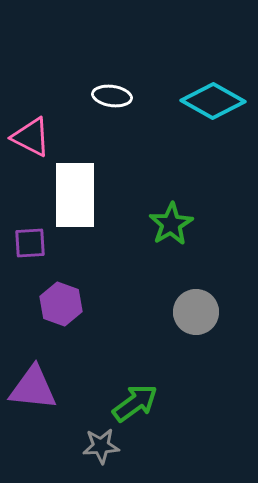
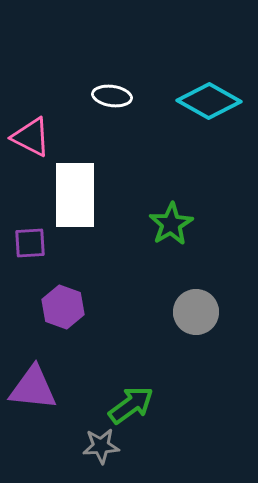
cyan diamond: moved 4 px left
purple hexagon: moved 2 px right, 3 px down
green arrow: moved 4 px left, 2 px down
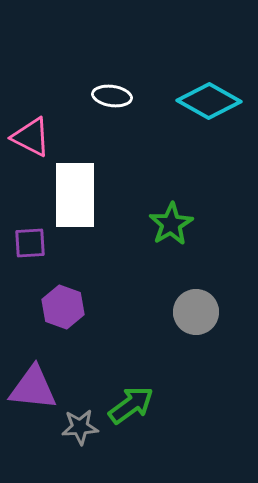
gray star: moved 21 px left, 19 px up
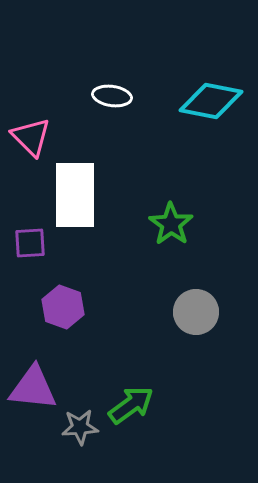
cyan diamond: moved 2 px right; rotated 18 degrees counterclockwise
pink triangle: rotated 18 degrees clockwise
green star: rotated 6 degrees counterclockwise
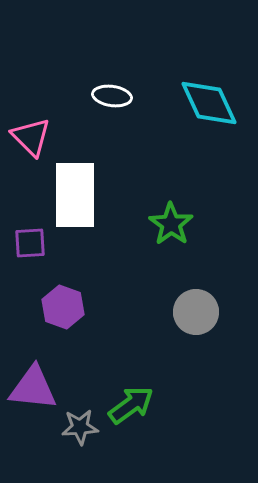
cyan diamond: moved 2 px left, 2 px down; rotated 54 degrees clockwise
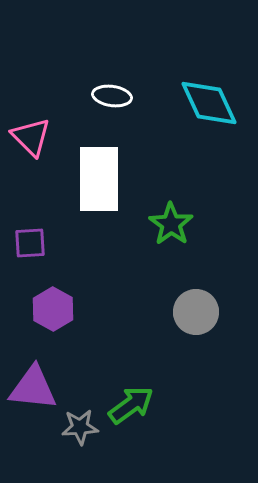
white rectangle: moved 24 px right, 16 px up
purple hexagon: moved 10 px left, 2 px down; rotated 9 degrees clockwise
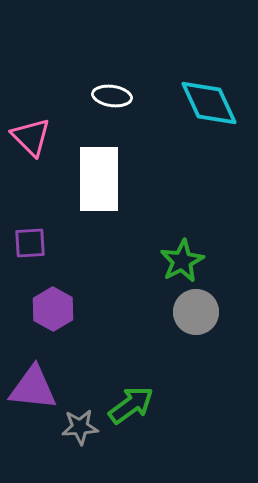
green star: moved 11 px right, 37 px down; rotated 9 degrees clockwise
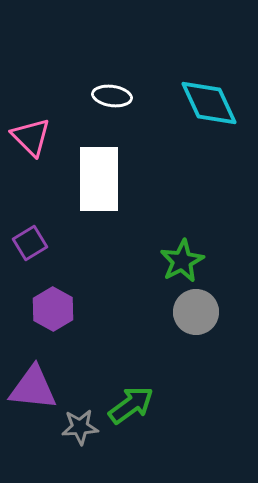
purple square: rotated 28 degrees counterclockwise
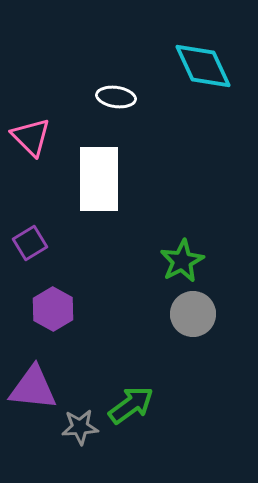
white ellipse: moved 4 px right, 1 px down
cyan diamond: moved 6 px left, 37 px up
gray circle: moved 3 px left, 2 px down
